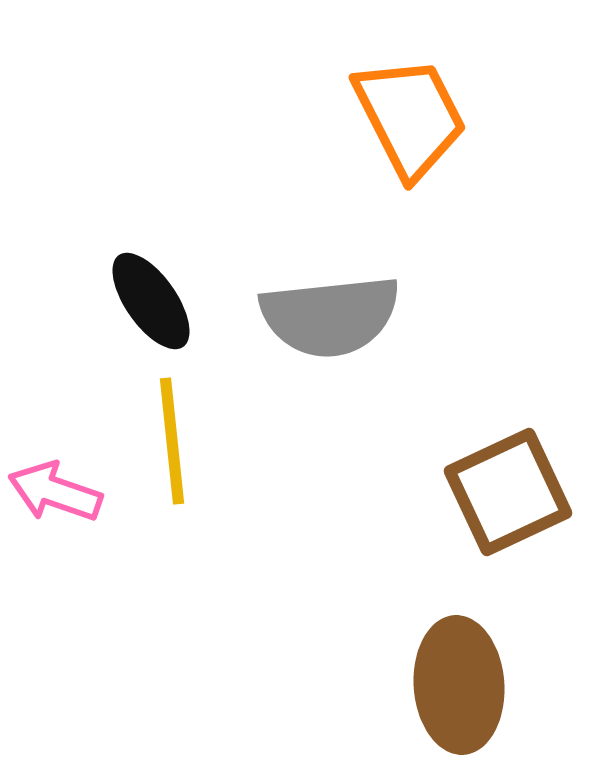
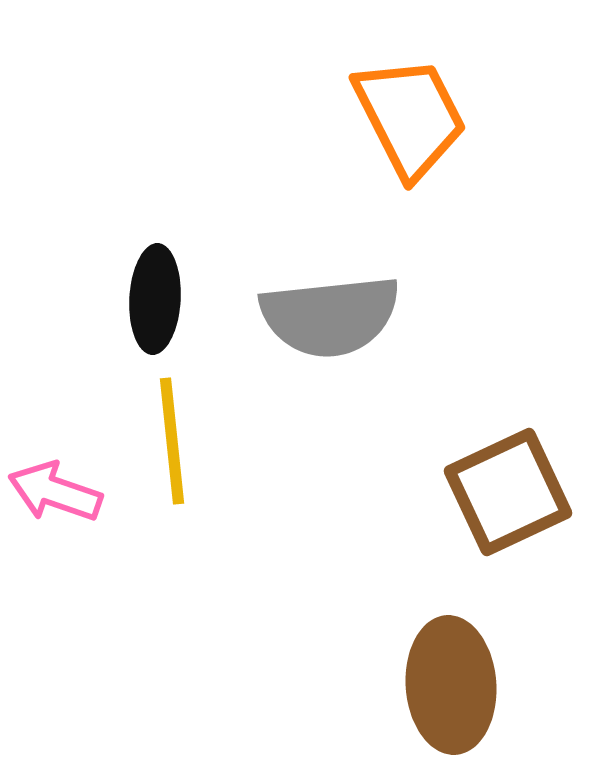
black ellipse: moved 4 px right, 2 px up; rotated 38 degrees clockwise
brown ellipse: moved 8 px left
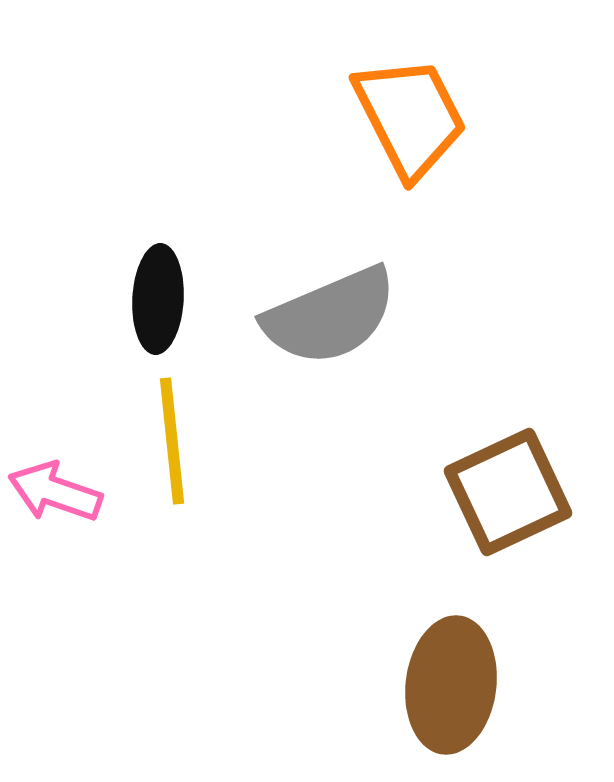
black ellipse: moved 3 px right
gray semicircle: rotated 17 degrees counterclockwise
brown ellipse: rotated 11 degrees clockwise
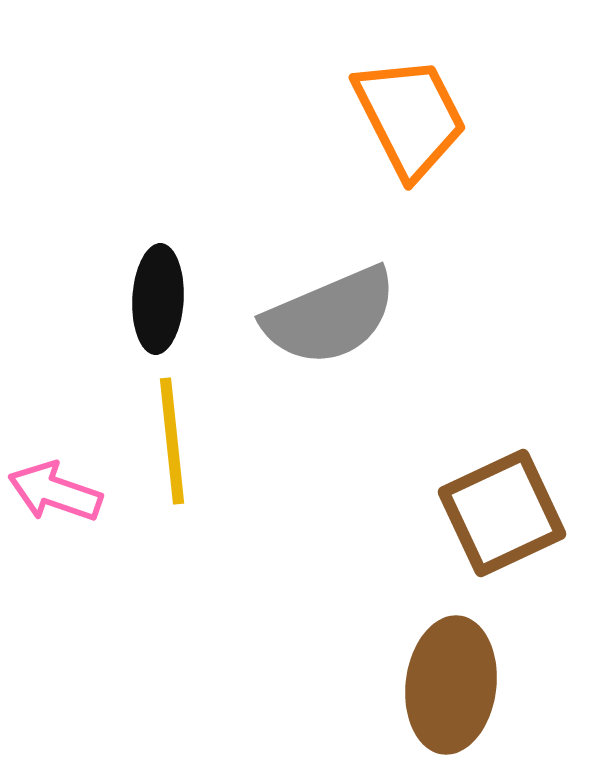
brown square: moved 6 px left, 21 px down
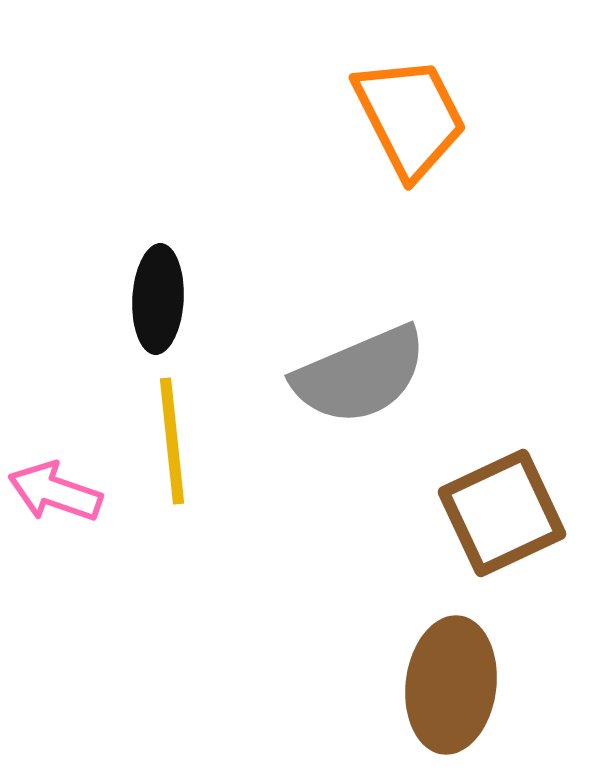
gray semicircle: moved 30 px right, 59 px down
